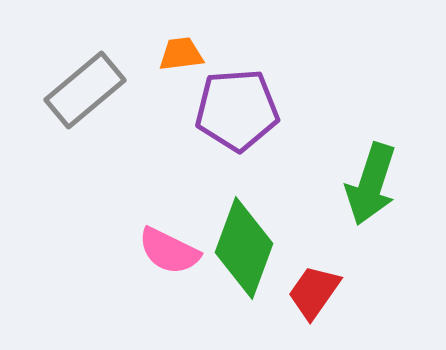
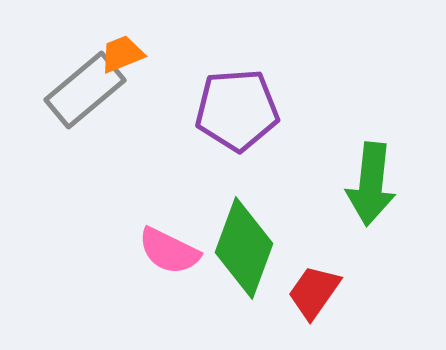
orange trapezoid: moved 59 px left; rotated 15 degrees counterclockwise
green arrow: rotated 12 degrees counterclockwise
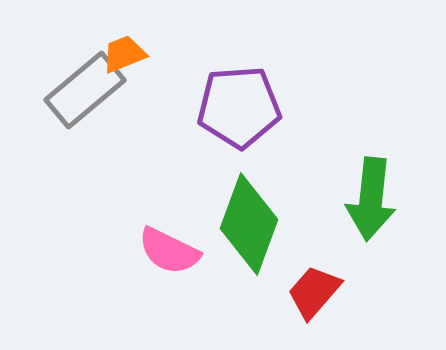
orange trapezoid: moved 2 px right
purple pentagon: moved 2 px right, 3 px up
green arrow: moved 15 px down
green diamond: moved 5 px right, 24 px up
red trapezoid: rotated 6 degrees clockwise
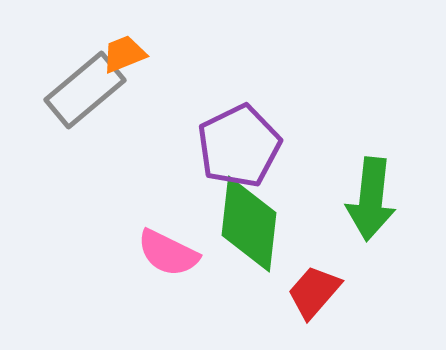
purple pentagon: moved 39 px down; rotated 22 degrees counterclockwise
green diamond: rotated 14 degrees counterclockwise
pink semicircle: moved 1 px left, 2 px down
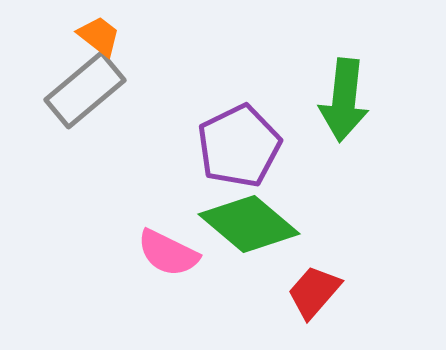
orange trapezoid: moved 25 px left, 18 px up; rotated 60 degrees clockwise
green arrow: moved 27 px left, 99 px up
green diamond: rotated 56 degrees counterclockwise
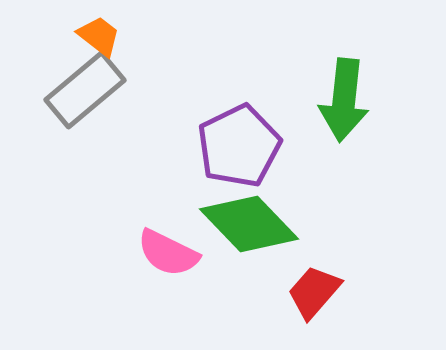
green diamond: rotated 6 degrees clockwise
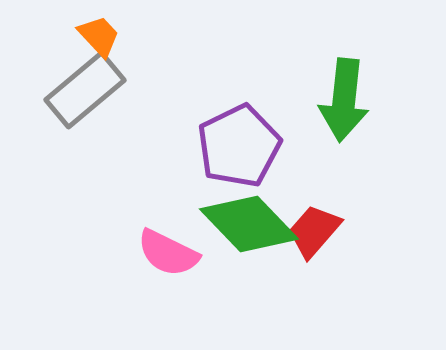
orange trapezoid: rotated 9 degrees clockwise
red trapezoid: moved 61 px up
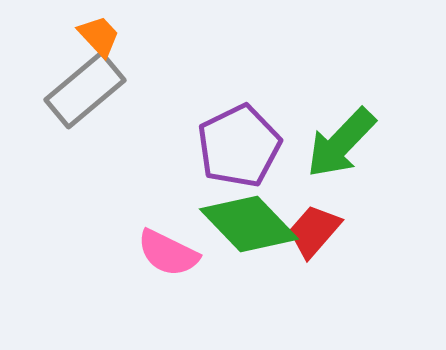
green arrow: moved 3 px left, 43 px down; rotated 38 degrees clockwise
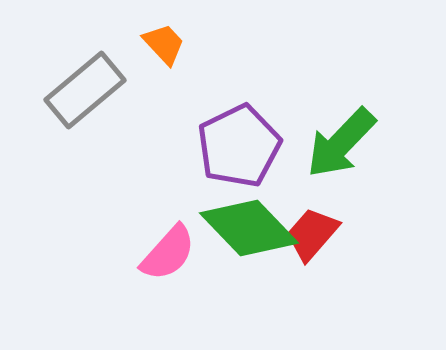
orange trapezoid: moved 65 px right, 8 px down
green diamond: moved 4 px down
red trapezoid: moved 2 px left, 3 px down
pink semicircle: rotated 74 degrees counterclockwise
